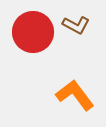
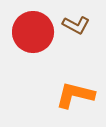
orange L-shape: rotated 39 degrees counterclockwise
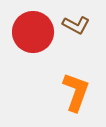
orange L-shape: moved 1 px right, 3 px up; rotated 96 degrees clockwise
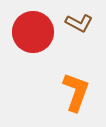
brown L-shape: moved 3 px right, 2 px up
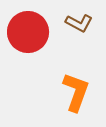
red circle: moved 5 px left
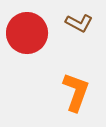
red circle: moved 1 px left, 1 px down
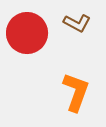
brown L-shape: moved 2 px left
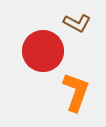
red circle: moved 16 px right, 18 px down
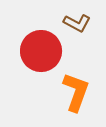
red circle: moved 2 px left
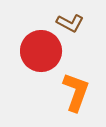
brown L-shape: moved 7 px left
